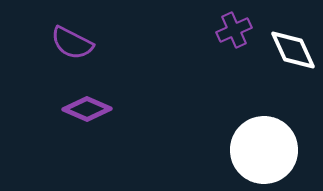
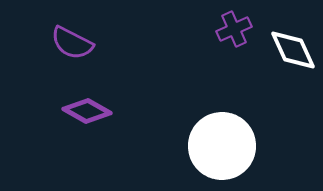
purple cross: moved 1 px up
purple diamond: moved 2 px down; rotated 6 degrees clockwise
white circle: moved 42 px left, 4 px up
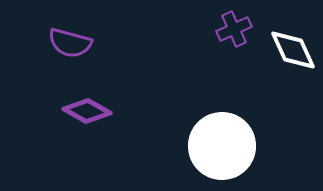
purple semicircle: moved 2 px left; rotated 12 degrees counterclockwise
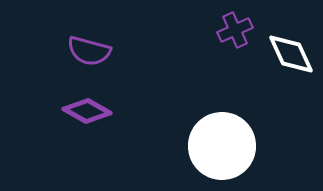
purple cross: moved 1 px right, 1 px down
purple semicircle: moved 19 px right, 8 px down
white diamond: moved 2 px left, 4 px down
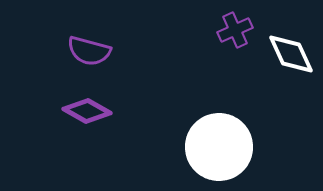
white circle: moved 3 px left, 1 px down
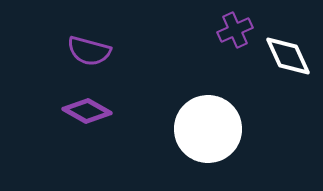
white diamond: moved 3 px left, 2 px down
white circle: moved 11 px left, 18 px up
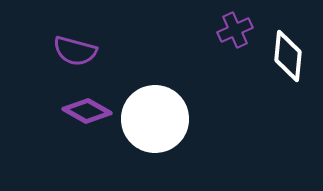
purple semicircle: moved 14 px left
white diamond: rotated 30 degrees clockwise
white circle: moved 53 px left, 10 px up
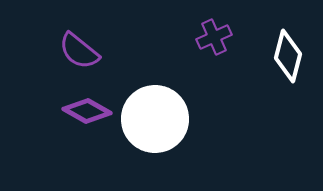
purple cross: moved 21 px left, 7 px down
purple semicircle: moved 4 px right; rotated 24 degrees clockwise
white diamond: rotated 9 degrees clockwise
